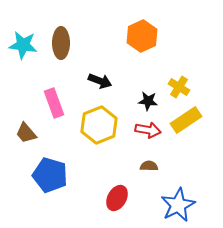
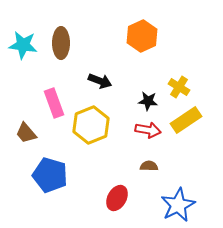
yellow hexagon: moved 8 px left
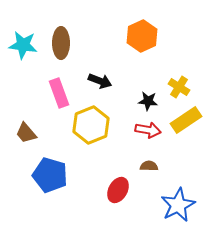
pink rectangle: moved 5 px right, 10 px up
red ellipse: moved 1 px right, 8 px up
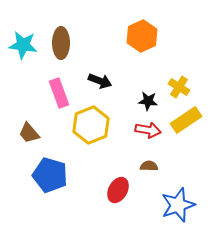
brown trapezoid: moved 3 px right
blue star: rotated 8 degrees clockwise
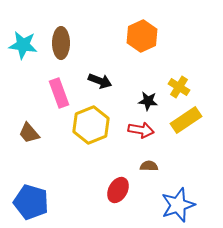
red arrow: moved 7 px left
blue pentagon: moved 19 px left, 27 px down
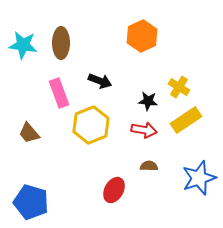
red arrow: moved 3 px right
red ellipse: moved 4 px left
blue star: moved 21 px right, 27 px up
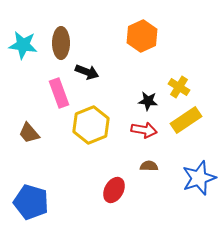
black arrow: moved 13 px left, 9 px up
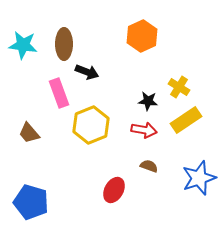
brown ellipse: moved 3 px right, 1 px down
brown semicircle: rotated 18 degrees clockwise
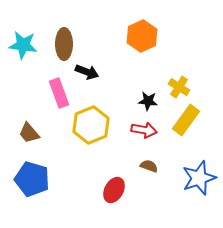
yellow rectangle: rotated 20 degrees counterclockwise
blue pentagon: moved 1 px right, 23 px up
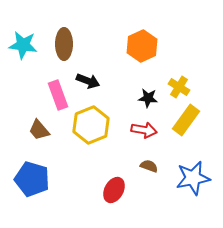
orange hexagon: moved 10 px down
black arrow: moved 1 px right, 9 px down
pink rectangle: moved 1 px left, 2 px down
black star: moved 3 px up
brown trapezoid: moved 10 px right, 3 px up
blue star: moved 6 px left; rotated 8 degrees clockwise
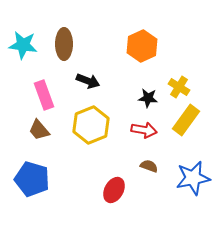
pink rectangle: moved 14 px left
